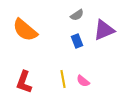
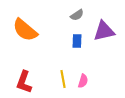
purple triangle: moved 1 px down; rotated 10 degrees clockwise
blue rectangle: rotated 24 degrees clockwise
pink semicircle: rotated 112 degrees counterclockwise
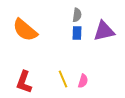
gray semicircle: rotated 48 degrees counterclockwise
blue rectangle: moved 8 px up
yellow line: rotated 12 degrees counterclockwise
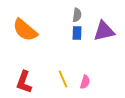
pink semicircle: moved 2 px right, 1 px down
